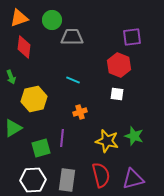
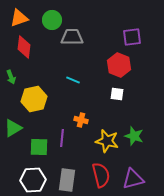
orange cross: moved 1 px right, 8 px down; rotated 32 degrees clockwise
green square: moved 2 px left, 1 px up; rotated 18 degrees clockwise
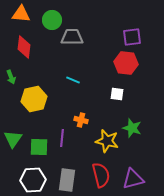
orange triangle: moved 2 px right, 4 px up; rotated 24 degrees clockwise
red hexagon: moved 7 px right, 2 px up; rotated 15 degrees counterclockwise
green triangle: moved 11 px down; rotated 24 degrees counterclockwise
green star: moved 2 px left, 8 px up
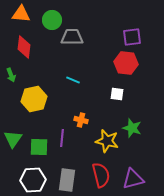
green arrow: moved 2 px up
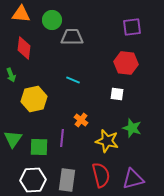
purple square: moved 10 px up
red diamond: moved 1 px down
orange cross: rotated 24 degrees clockwise
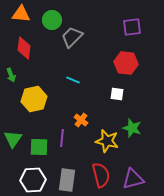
gray trapezoid: rotated 45 degrees counterclockwise
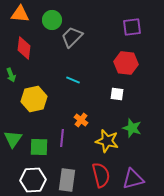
orange triangle: moved 1 px left
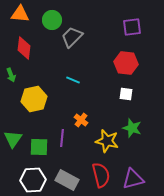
white square: moved 9 px right
gray rectangle: rotated 70 degrees counterclockwise
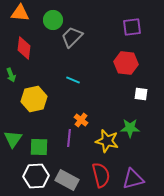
orange triangle: moved 1 px up
green circle: moved 1 px right
white square: moved 15 px right
green star: moved 2 px left; rotated 18 degrees counterclockwise
purple line: moved 7 px right
white hexagon: moved 3 px right, 4 px up
